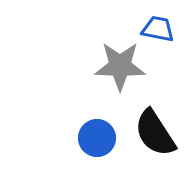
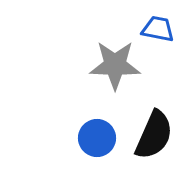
gray star: moved 5 px left, 1 px up
black semicircle: moved 1 px left, 2 px down; rotated 123 degrees counterclockwise
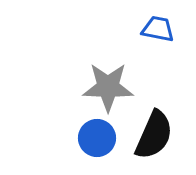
gray star: moved 7 px left, 22 px down
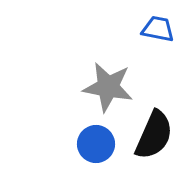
gray star: rotated 9 degrees clockwise
blue circle: moved 1 px left, 6 px down
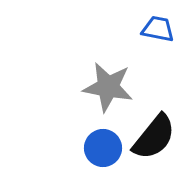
black semicircle: moved 2 px down; rotated 15 degrees clockwise
blue circle: moved 7 px right, 4 px down
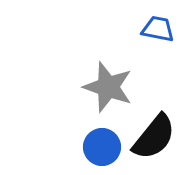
gray star: rotated 9 degrees clockwise
blue circle: moved 1 px left, 1 px up
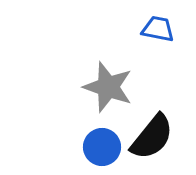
black semicircle: moved 2 px left
